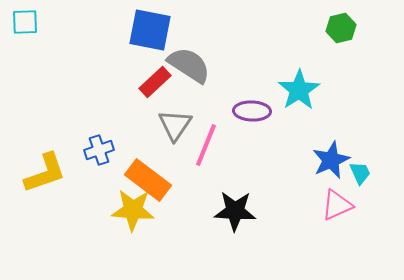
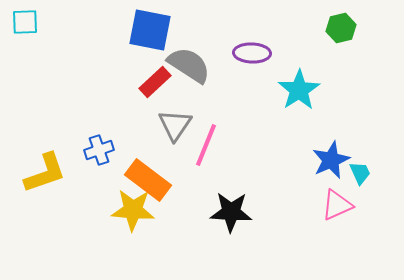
purple ellipse: moved 58 px up
black star: moved 4 px left, 1 px down
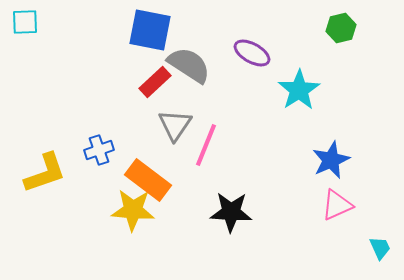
purple ellipse: rotated 27 degrees clockwise
cyan trapezoid: moved 20 px right, 75 px down
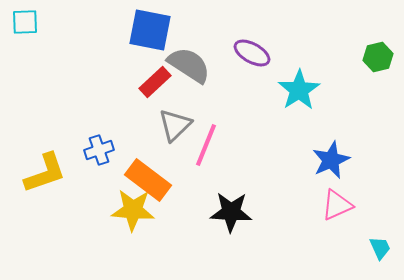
green hexagon: moved 37 px right, 29 px down
gray triangle: rotated 12 degrees clockwise
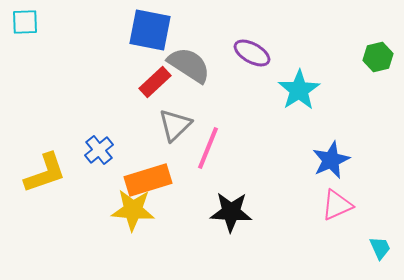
pink line: moved 2 px right, 3 px down
blue cross: rotated 20 degrees counterclockwise
orange rectangle: rotated 54 degrees counterclockwise
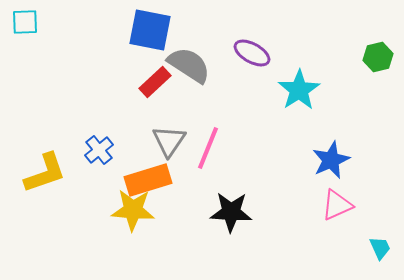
gray triangle: moved 6 px left, 16 px down; rotated 12 degrees counterclockwise
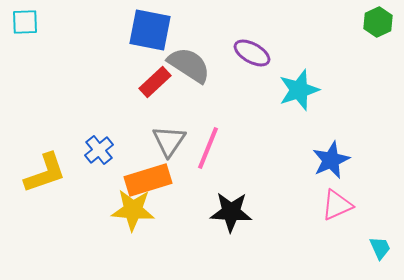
green hexagon: moved 35 px up; rotated 12 degrees counterclockwise
cyan star: rotated 15 degrees clockwise
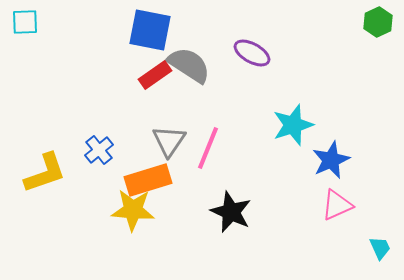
red rectangle: moved 7 px up; rotated 8 degrees clockwise
cyan star: moved 6 px left, 35 px down
black star: rotated 21 degrees clockwise
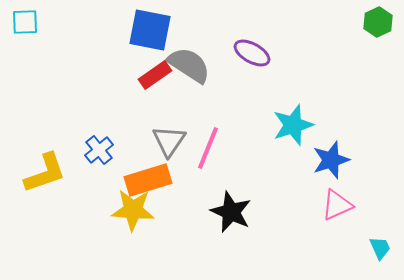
blue star: rotated 6 degrees clockwise
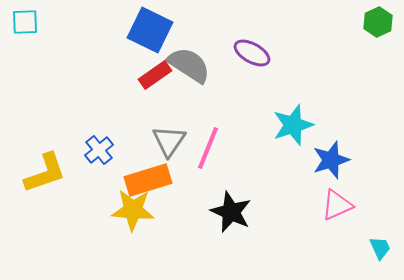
blue square: rotated 15 degrees clockwise
